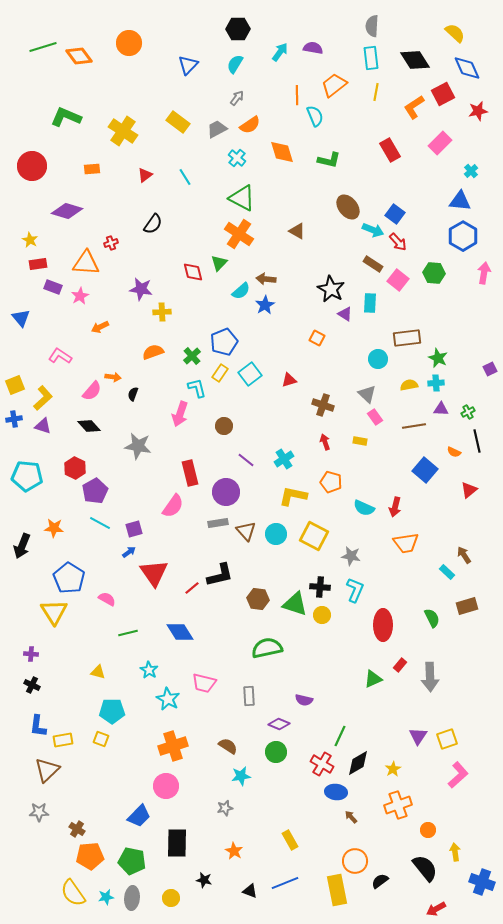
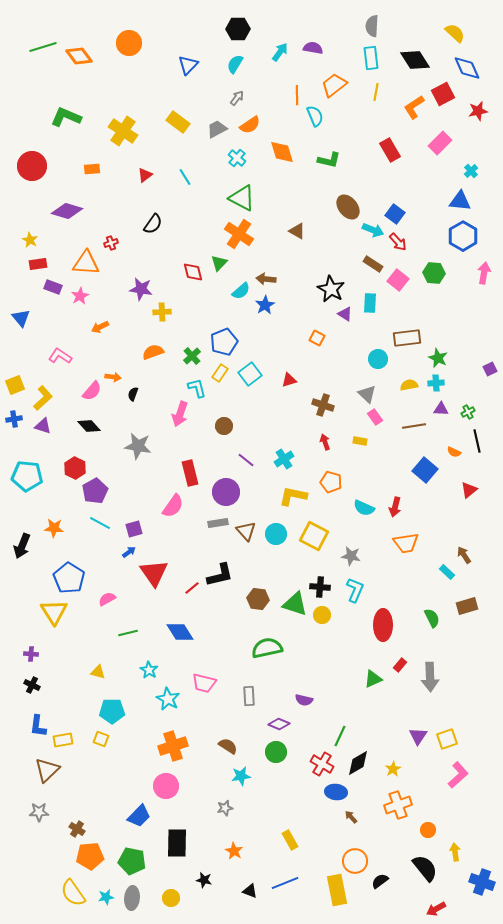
pink semicircle at (107, 599): rotated 60 degrees counterclockwise
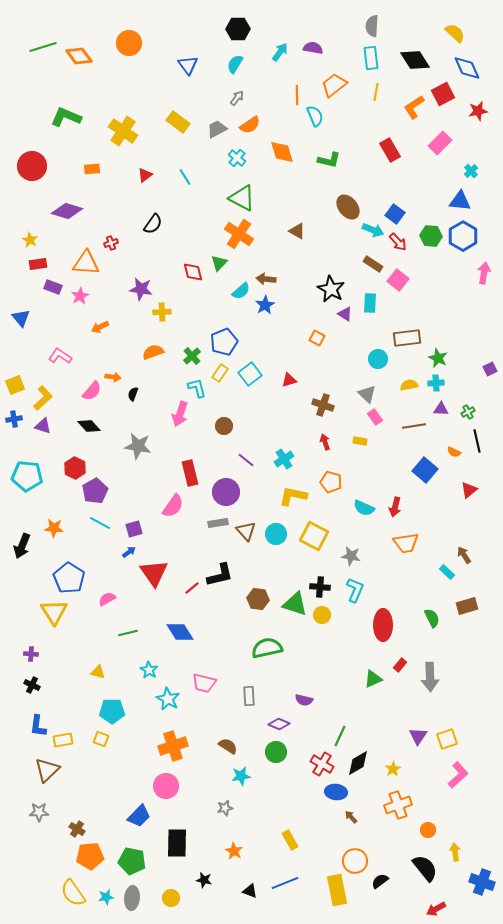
blue triangle at (188, 65): rotated 20 degrees counterclockwise
green hexagon at (434, 273): moved 3 px left, 37 px up
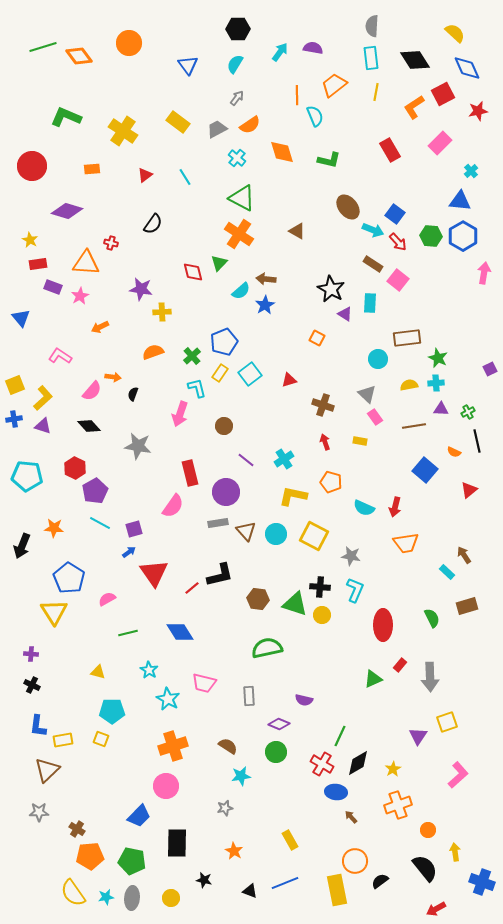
red cross at (111, 243): rotated 32 degrees clockwise
yellow square at (447, 739): moved 17 px up
